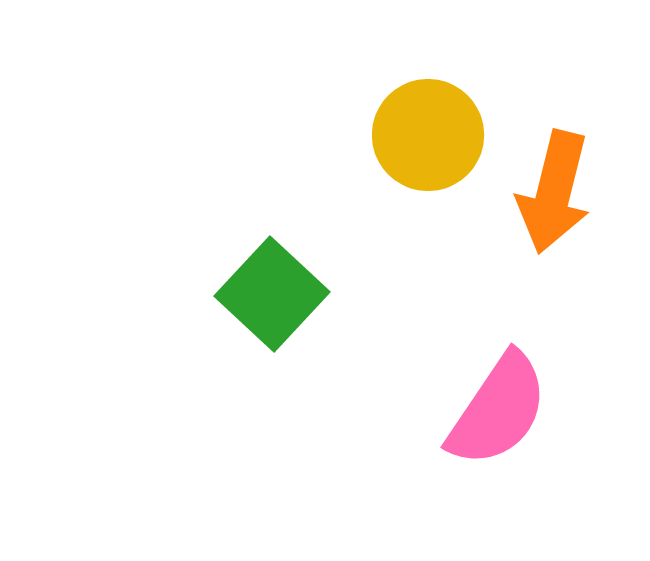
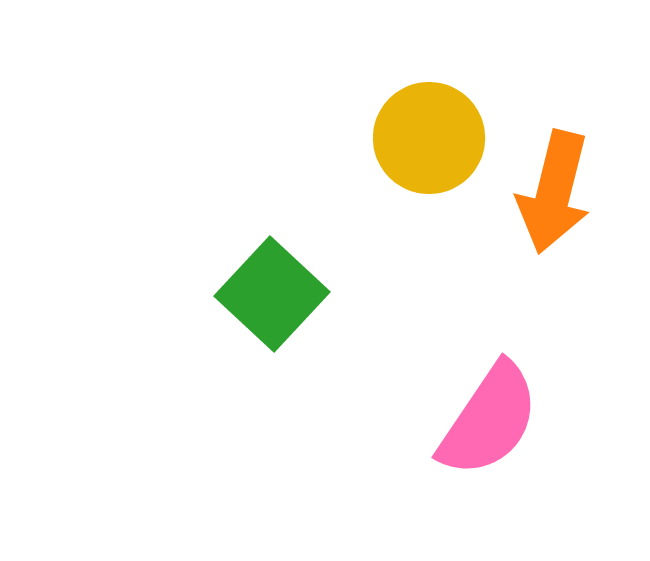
yellow circle: moved 1 px right, 3 px down
pink semicircle: moved 9 px left, 10 px down
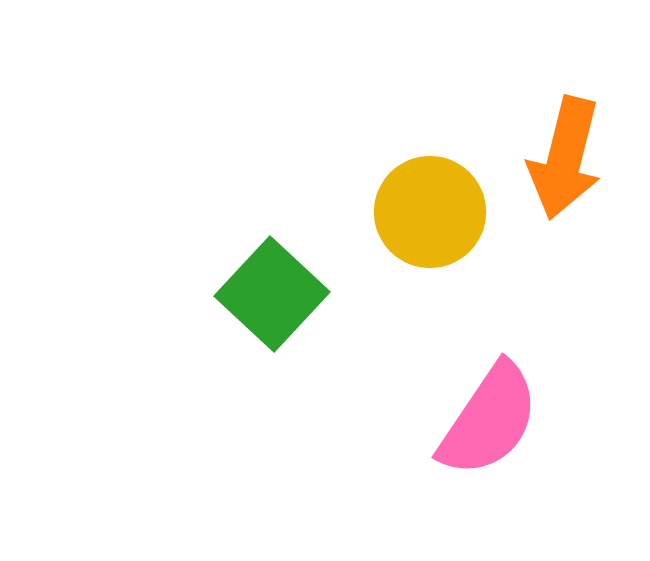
yellow circle: moved 1 px right, 74 px down
orange arrow: moved 11 px right, 34 px up
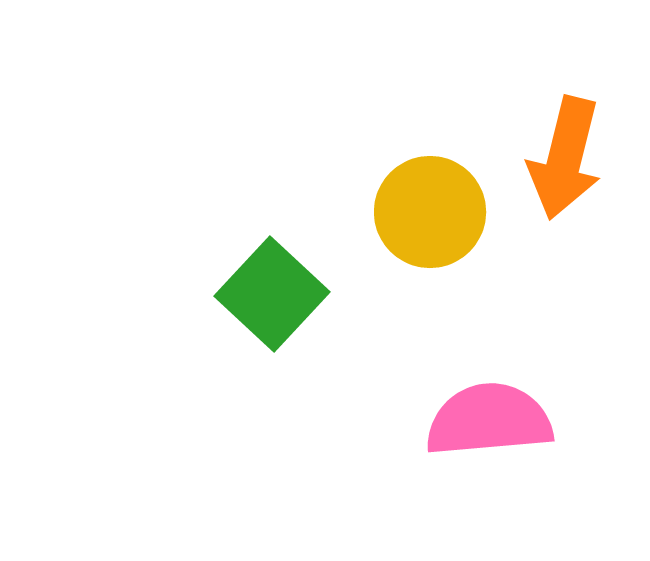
pink semicircle: rotated 129 degrees counterclockwise
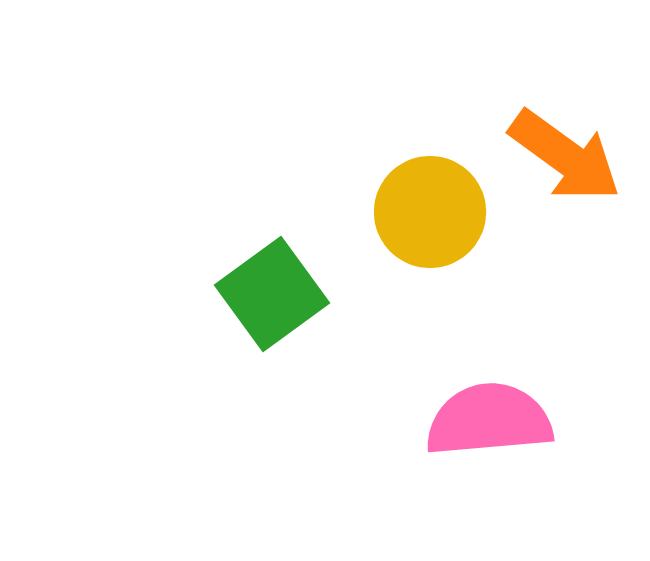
orange arrow: moved 2 px up; rotated 68 degrees counterclockwise
green square: rotated 11 degrees clockwise
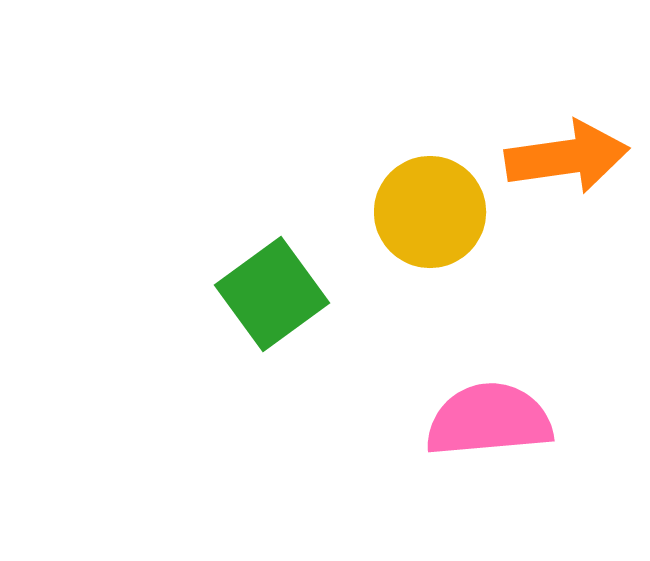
orange arrow: moved 2 px right, 1 px down; rotated 44 degrees counterclockwise
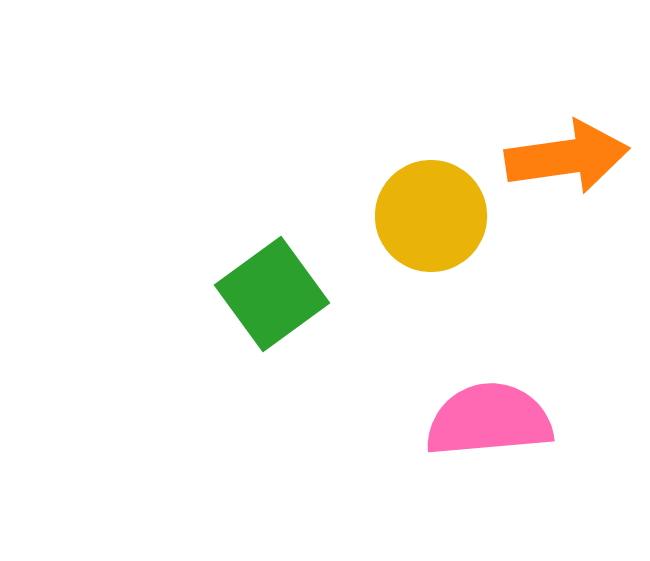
yellow circle: moved 1 px right, 4 px down
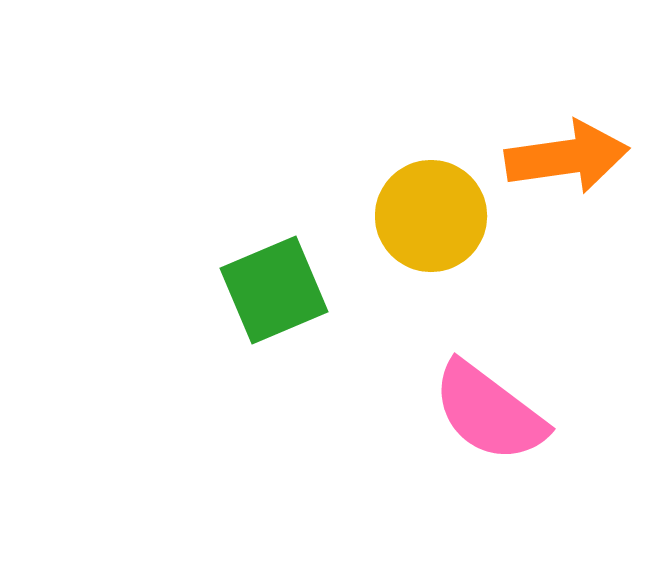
green square: moved 2 px right, 4 px up; rotated 13 degrees clockwise
pink semicircle: moved 8 px up; rotated 138 degrees counterclockwise
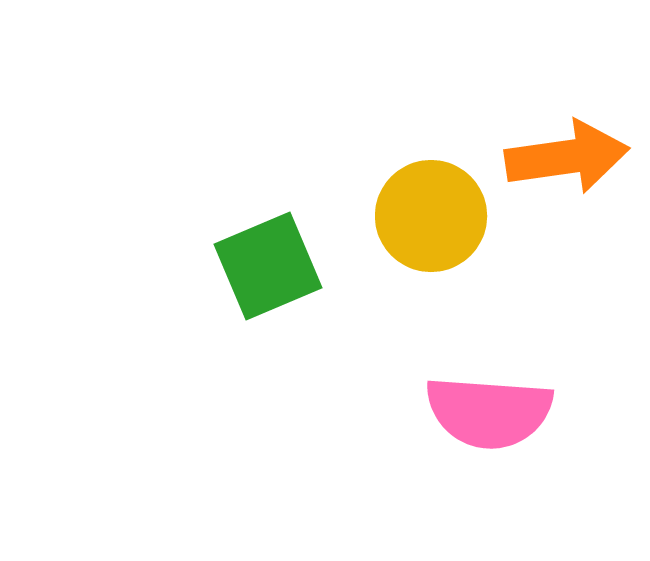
green square: moved 6 px left, 24 px up
pink semicircle: rotated 33 degrees counterclockwise
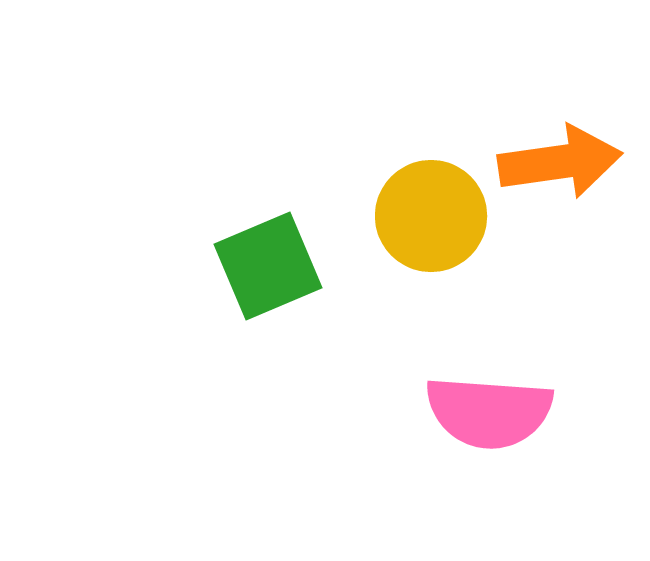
orange arrow: moved 7 px left, 5 px down
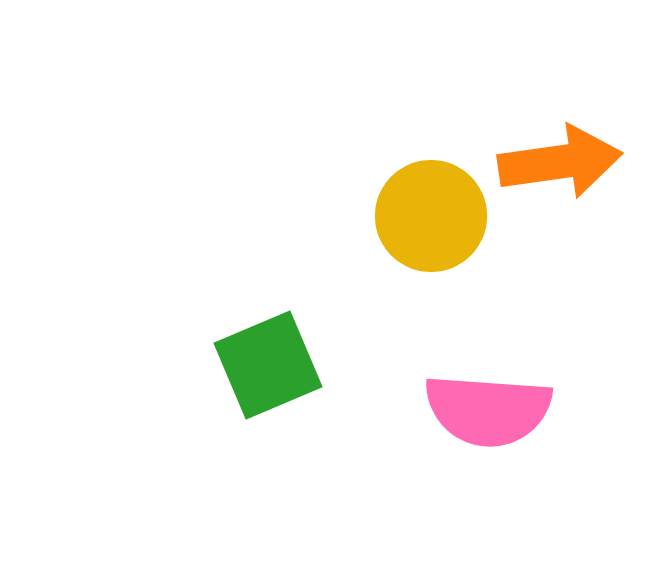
green square: moved 99 px down
pink semicircle: moved 1 px left, 2 px up
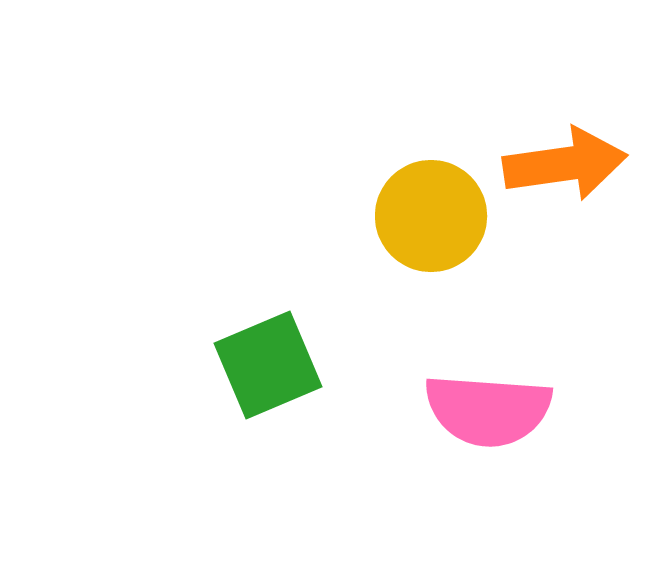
orange arrow: moved 5 px right, 2 px down
